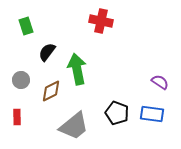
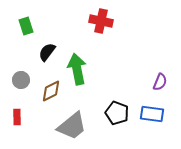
purple semicircle: rotated 78 degrees clockwise
gray trapezoid: moved 2 px left
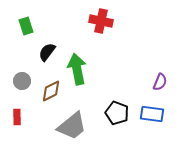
gray circle: moved 1 px right, 1 px down
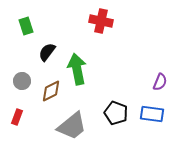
black pentagon: moved 1 px left
red rectangle: rotated 21 degrees clockwise
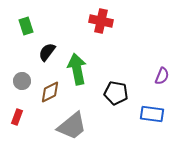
purple semicircle: moved 2 px right, 6 px up
brown diamond: moved 1 px left, 1 px down
black pentagon: moved 20 px up; rotated 10 degrees counterclockwise
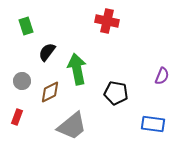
red cross: moved 6 px right
blue rectangle: moved 1 px right, 10 px down
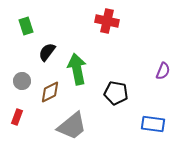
purple semicircle: moved 1 px right, 5 px up
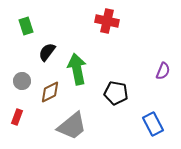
blue rectangle: rotated 55 degrees clockwise
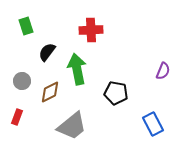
red cross: moved 16 px left, 9 px down; rotated 15 degrees counterclockwise
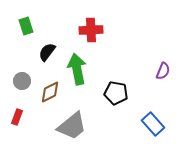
blue rectangle: rotated 15 degrees counterclockwise
